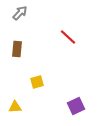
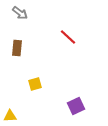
gray arrow: rotated 84 degrees clockwise
brown rectangle: moved 1 px up
yellow square: moved 2 px left, 2 px down
yellow triangle: moved 5 px left, 9 px down
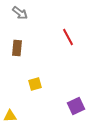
red line: rotated 18 degrees clockwise
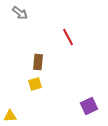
brown rectangle: moved 21 px right, 14 px down
purple square: moved 13 px right
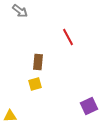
gray arrow: moved 2 px up
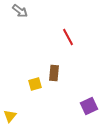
brown rectangle: moved 16 px right, 11 px down
yellow triangle: rotated 48 degrees counterclockwise
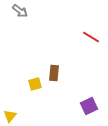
red line: moved 23 px right; rotated 30 degrees counterclockwise
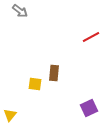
red line: rotated 60 degrees counterclockwise
yellow square: rotated 24 degrees clockwise
purple square: moved 2 px down
yellow triangle: moved 1 px up
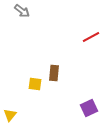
gray arrow: moved 2 px right
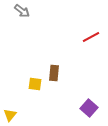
purple square: rotated 24 degrees counterclockwise
